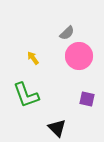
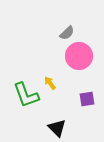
yellow arrow: moved 17 px right, 25 px down
purple square: rotated 21 degrees counterclockwise
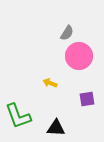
gray semicircle: rotated 14 degrees counterclockwise
yellow arrow: rotated 32 degrees counterclockwise
green L-shape: moved 8 px left, 21 px down
black triangle: moved 1 px left; rotated 42 degrees counterclockwise
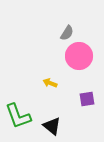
black triangle: moved 4 px left, 2 px up; rotated 36 degrees clockwise
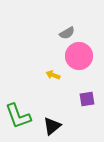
gray semicircle: rotated 28 degrees clockwise
yellow arrow: moved 3 px right, 8 px up
black triangle: rotated 42 degrees clockwise
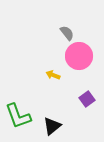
gray semicircle: rotated 98 degrees counterclockwise
purple square: rotated 28 degrees counterclockwise
